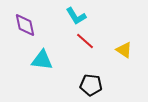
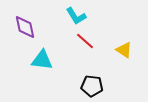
purple diamond: moved 2 px down
black pentagon: moved 1 px right, 1 px down
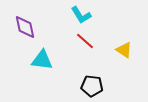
cyan L-shape: moved 5 px right, 1 px up
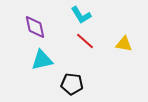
purple diamond: moved 10 px right
yellow triangle: moved 6 px up; rotated 24 degrees counterclockwise
cyan triangle: rotated 20 degrees counterclockwise
black pentagon: moved 20 px left, 2 px up
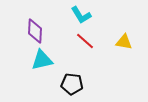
purple diamond: moved 4 px down; rotated 15 degrees clockwise
yellow triangle: moved 2 px up
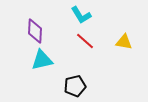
black pentagon: moved 3 px right, 2 px down; rotated 20 degrees counterclockwise
